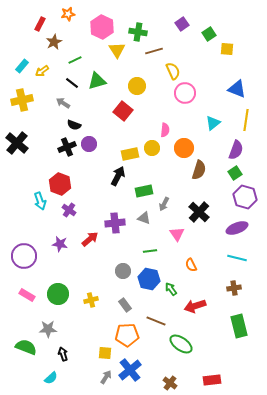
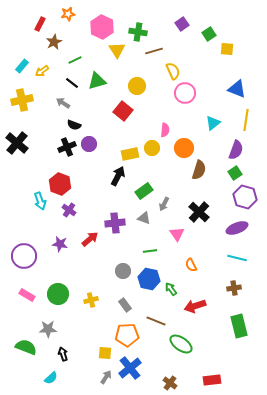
green rectangle at (144, 191): rotated 24 degrees counterclockwise
blue cross at (130, 370): moved 2 px up
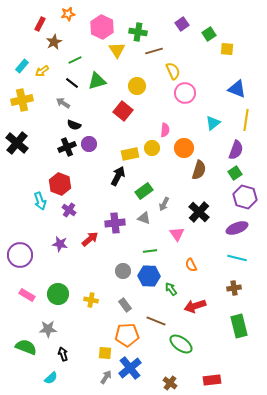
purple circle at (24, 256): moved 4 px left, 1 px up
blue hexagon at (149, 279): moved 3 px up; rotated 10 degrees counterclockwise
yellow cross at (91, 300): rotated 24 degrees clockwise
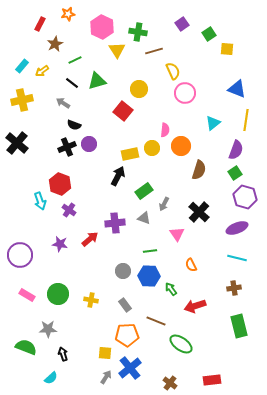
brown star at (54, 42): moved 1 px right, 2 px down
yellow circle at (137, 86): moved 2 px right, 3 px down
orange circle at (184, 148): moved 3 px left, 2 px up
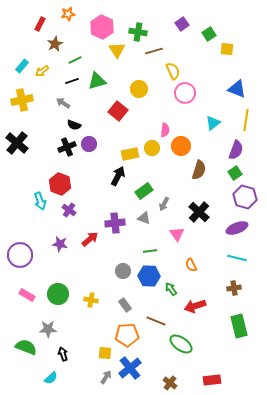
black line at (72, 83): moved 2 px up; rotated 56 degrees counterclockwise
red square at (123, 111): moved 5 px left
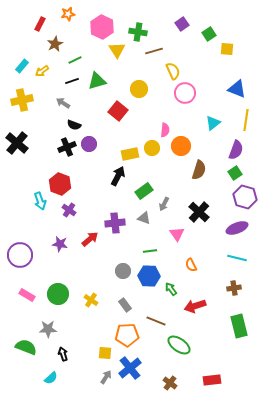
yellow cross at (91, 300): rotated 24 degrees clockwise
green ellipse at (181, 344): moved 2 px left, 1 px down
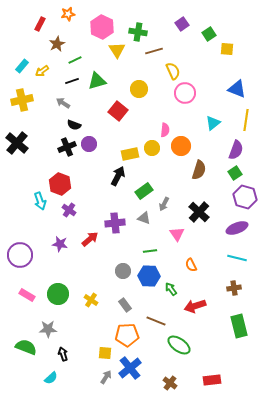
brown star at (55, 44): moved 2 px right
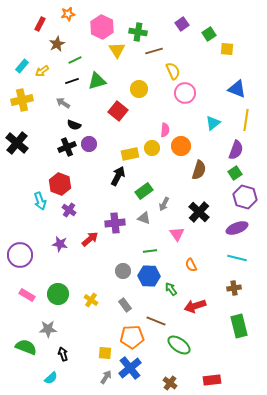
orange pentagon at (127, 335): moved 5 px right, 2 px down
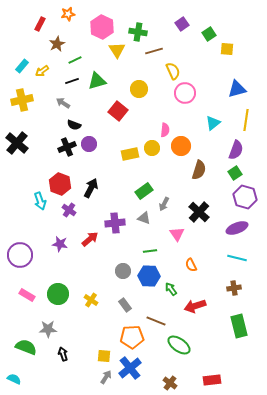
blue triangle at (237, 89): rotated 36 degrees counterclockwise
black arrow at (118, 176): moved 27 px left, 12 px down
yellow square at (105, 353): moved 1 px left, 3 px down
cyan semicircle at (51, 378): moved 37 px left, 1 px down; rotated 112 degrees counterclockwise
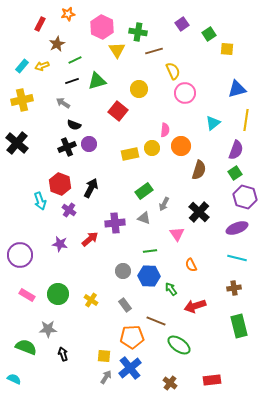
yellow arrow at (42, 71): moved 5 px up; rotated 16 degrees clockwise
